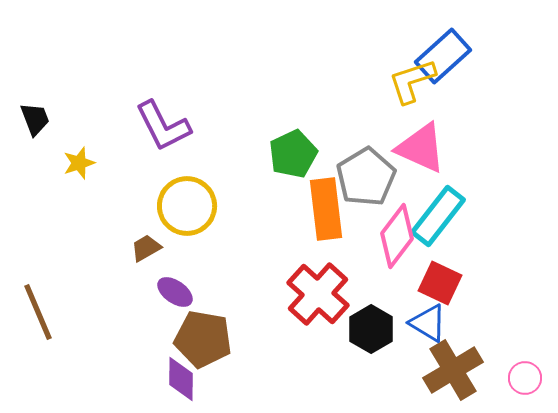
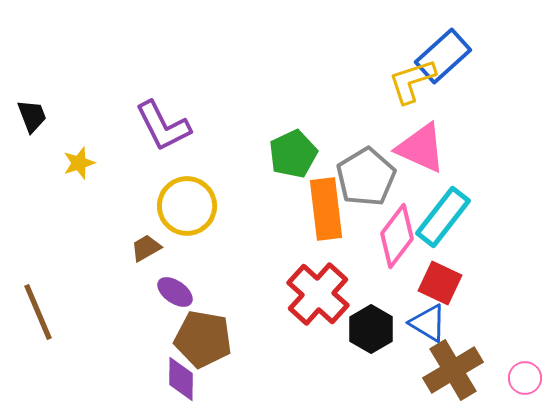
black trapezoid: moved 3 px left, 3 px up
cyan rectangle: moved 5 px right, 1 px down
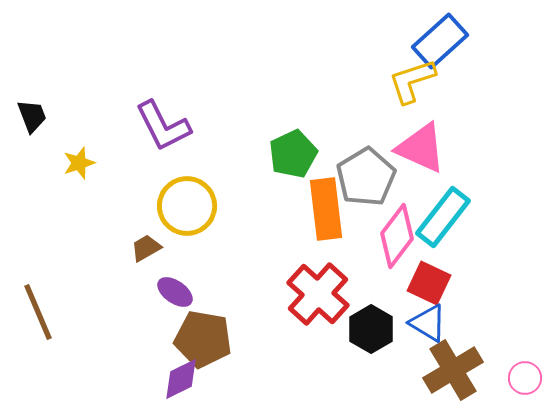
blue rectangle: moved 3 px left, 15 px up
red square: moved 11 px left
purple diamond: rotated 63 degrees clockwise
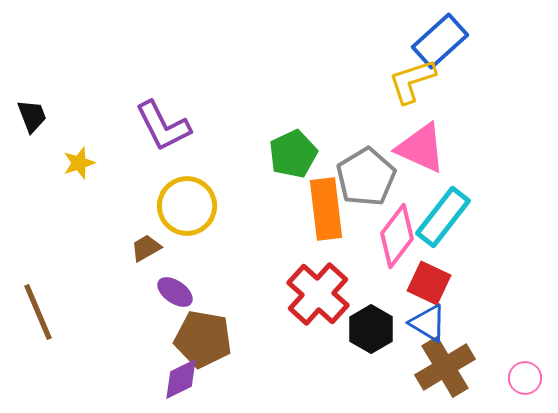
brown cross: moved 8 px left, 3 px up
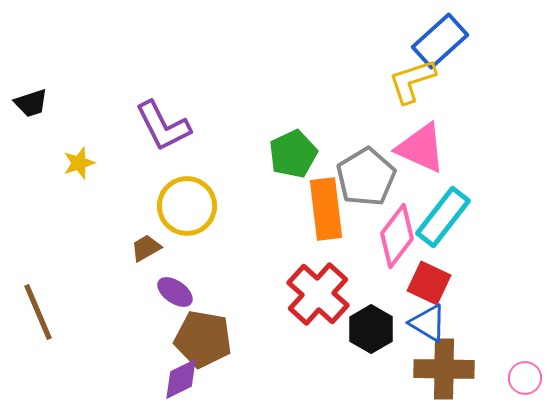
black trapezoid: moved 1 px left, 13 px up; rotated 93 degrees clockwise
brown cross: moved 1 px left, 2 px down; rotated 32 degrees clockwise
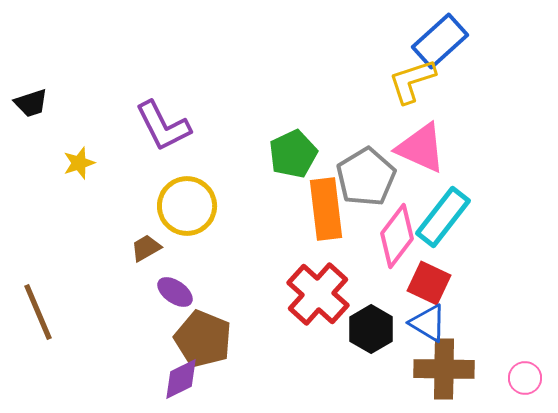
brown pentagon: rotated 12 degrees clockwise
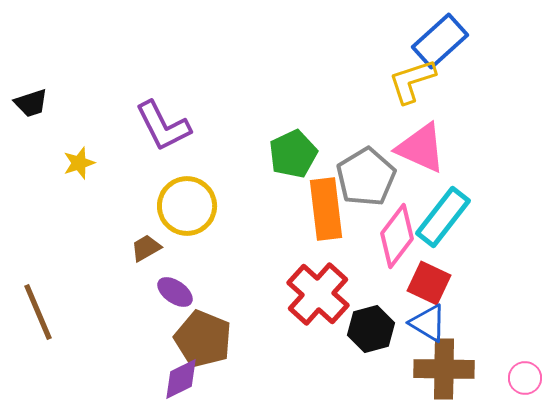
black hexagon: rotated 15 degrees clockwise
